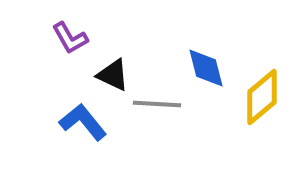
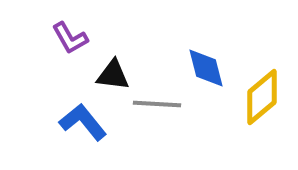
black triangle: rotated 18 degrees counterclockwise
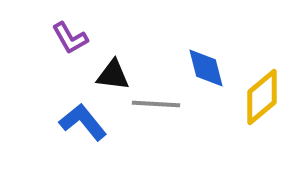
gray line: moved 1 px left
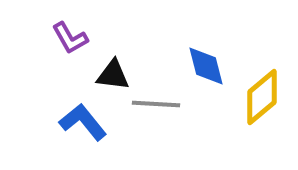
blue diamond: moved 2 px up
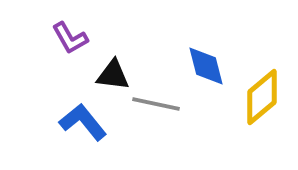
gray line: rotated 9 degrees clockwise
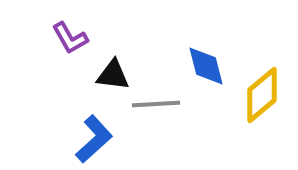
yellow diamond: moved 2 px up
gray line: rotated 15 degrees counterclockwise
blue L-shape: moved 11 px right, 17 px down; rotated 87 degrees clockwise
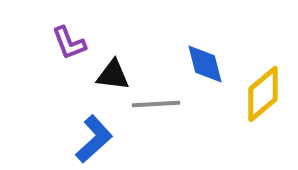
purple L-shape: moved 1 px left, 5 px down; rotated 9 degrees clockwise
blue diamond: moved 1 px left, 2 px up
yellow diamond: moved 1 px right, 1 px up
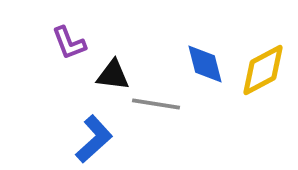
yellow diamond: moved 24 px up; rotated 12 degrees clockwise
gray line: rotated 12 degrees clockwise
